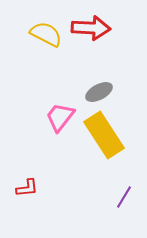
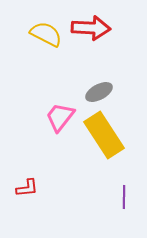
purple line: rotated 30 degrees counterclockwise
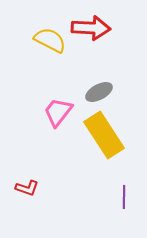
yellow semicircle: moved 4 px right, 6 px down
pink trapezoid: moved 2 px left, 5 px up
red L-shape: rotated 25 degrees clockwise
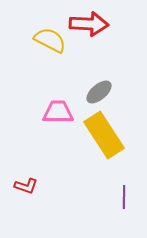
red arrow: moved 2 px left, 4 px up
gray ellipse: rotated 12 degrees counterclockwise
pink trapezoid: rotated 52 degrees clockwise
red L-shape: moved 1 px left, 2 px up
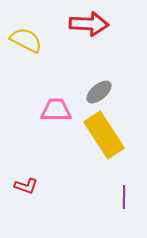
yellow semicircle: moved 24 px left
pink trapezoid: moved 2 px left, 2 px up
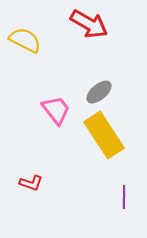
red arrow: rotated 27 degrees clockwise
yellow semicircle: moved 1 px left
pink trapezoid: rotated 52 degrees clockwise
red L-shape: moved 5 px right, 3 px up
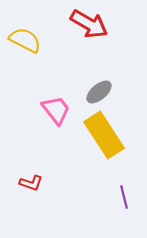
purple line: rotated 15 degrees counterclockwise
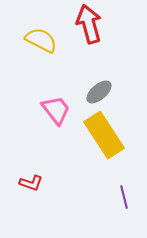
red arrow: rotated 135 degrees counterclockwise
yellow semicircle: moved 16 px right
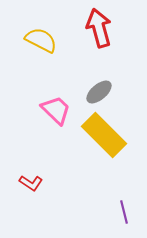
red arrow: moved 10 px right, 4 px down
pink trapezoid: rotated 8 degrees counterclockwise
yellow rectangle: rotated 12 degrees counterclockwise
red L-shape: rotated 15 degrees clockwise
purple line: moved 15 px down
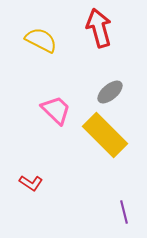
gray ellipse: moved 11 px right
yellow rectangle: moved 1 px right
